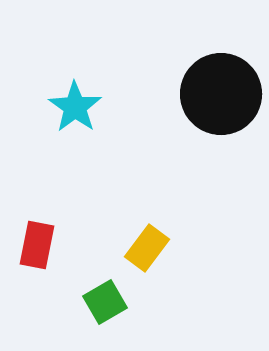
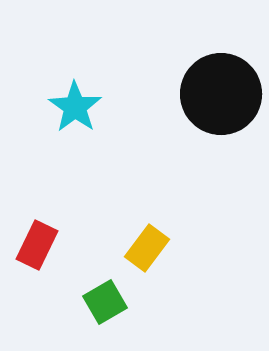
red rectangle: rotated 15 degrees clockwise
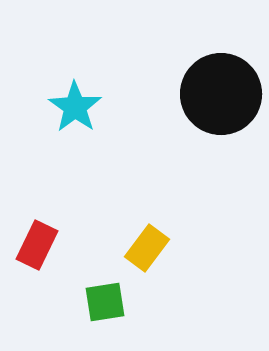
green square: rotated 21 degrees clockwise
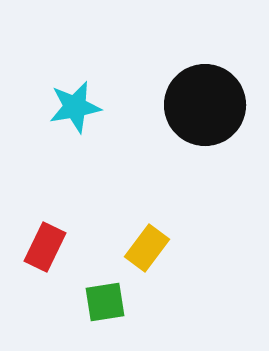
black circle: moved 16 px left, 11 px down
cyan star: rotated 26 degrees clockwise
red rectangle: moved 8 px right, 2 px down
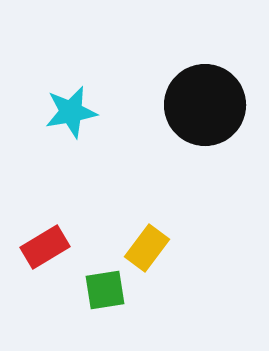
cyan star: moved 4 px left, 5 px down
red rectangle: rotated 33 degrees clockwise
green square: moved 12 px up
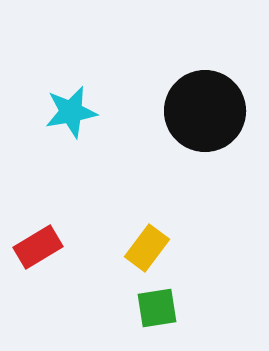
black circle: moved 6 px down
red rectangle: moved 7 px left
green square: moved 52 px right, 18 px down
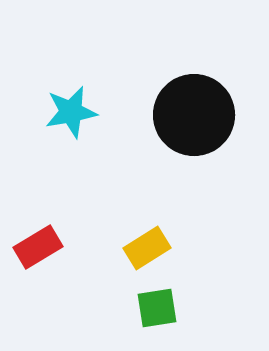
black circle: moved 11 px left, 4 px down
yellow rectangle: rotated 21 degrees clockwise
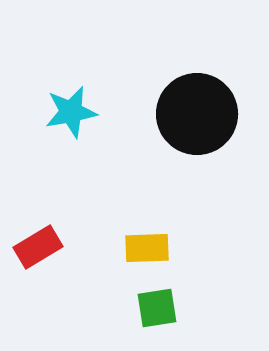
black circle: moved 3 px right, 1 px up
yellow rectangle: rotated 30 degrees clockwise
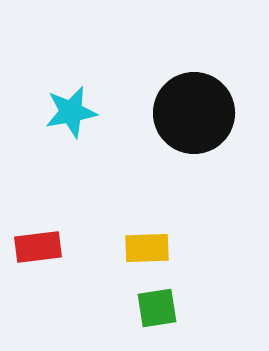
black circle: moved 3 px left, 1 px up
red rectangle: rotated 24 degrees clockwise
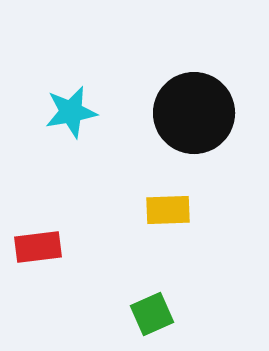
yellow rectangle: moved 21 px right, 38 px up
green square: moved 5 px left, 6 px down; rotated 15 degrees counterclockwise
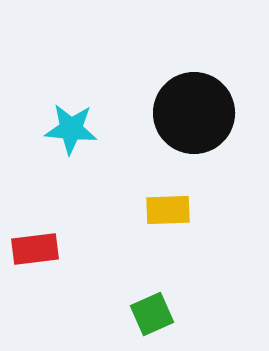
cyan star: moved 17 px down; rotated 16 degrees clockwise
red rectangle: moved 3 px left, 2 px down
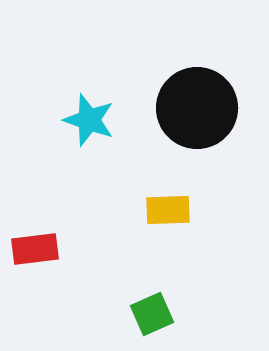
black circle: moved 3 px right, 5 px up
cyan star: moved 18 px right, 9 px up; rotated 14 degrees clockwise
